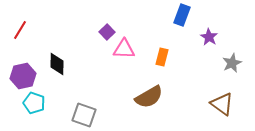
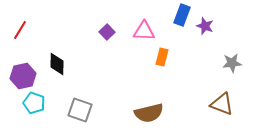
purple star: moved 4 px left, 11 px up; rotated 12 degrees counterclockwise
pink triangle: moved 20 px right, 18 px up
gray star: rotated 18 degrees clockwise
brown semicircle: moved 16 px down; rotated 16 degrees clockwise
brown triangle: rotated 15 degrees counterclockwise
gray square: moved 4 px left, 5 px up
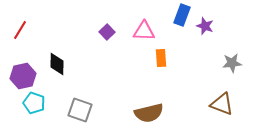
orange rectangle: moved 1 px left, 1 px down; rotated 18 degrees counterclockwise
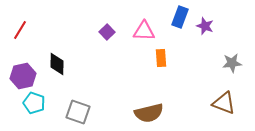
blue rectangle: moved 2 px left, 2 px down
brown triangle: moved 2 px right, 1 px up
gray square: moved 2 px left, 2 px down
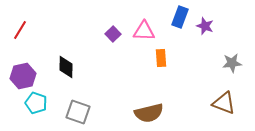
purple square: moved 6 px right, 2 px down
black diamond: moved 9 px right, 3 px down
cyan pentagon: moved 2 px right
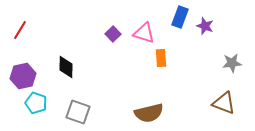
pink triangle: moved 2 px down; rotated 15 degrees clockwise
